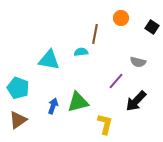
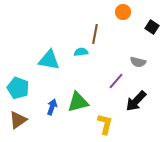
orange circle: moved 2 px right, 6 px up
blue arrow: moved 1 px left, 1 px down
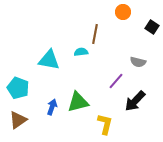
black arrow: moved 1 px left
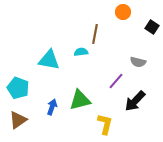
green triangle: moved 2 px right, 2 px up
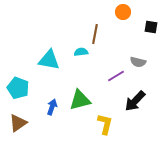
black square: moved 1 px left; rotated 24 degrees counterclockwise
purple line: moved 5 px up; rotated 18 degrees clockwise
brown triangle: moved 3 px down
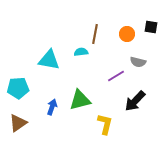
orange circle: moved 4 px right, 22 px down
cyan pentagon: rotated 25 degrees counterclockwise
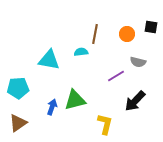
green triangle: moved 5 px left
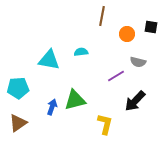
brown line: moved 7 px right, 18 px up
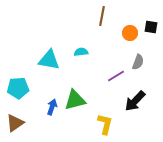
orange circle: moved 3 px right, 1 px up
gray semicircle: rotated 84 degrees counterclockwise
brown triangle: moved 3 px left
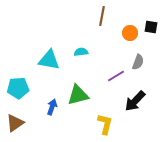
green triangle: moved 3 px right, 5 px up
